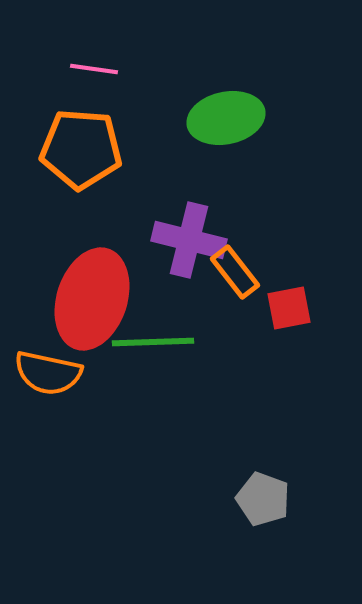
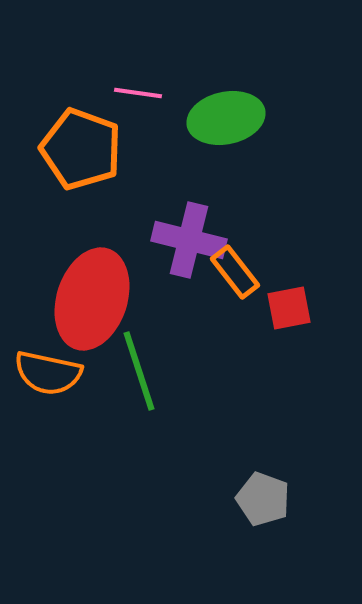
pink line: moved 44 px right, 24 px down
orange pentagon: rotated 16 degrees clockwise
green line: moved 14 px left, 29 px down; rotated 74 degrees clockwise
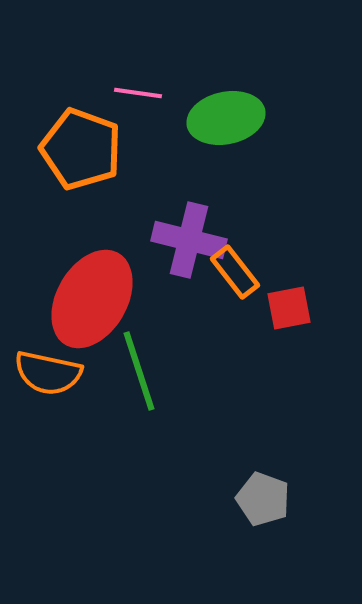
red ellipse: rotated 12 degrees clockwise
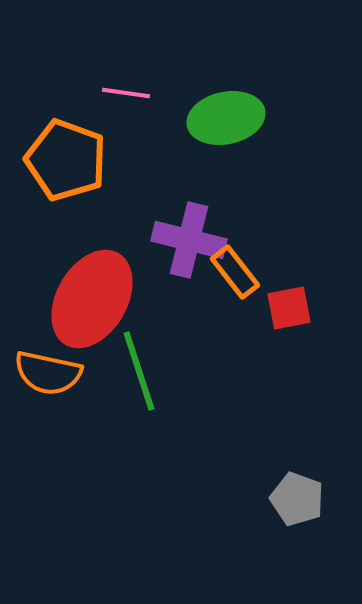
pink line: moved 12 px left
orange pentagon: moved 15 px left, 11 px down
gray pentagon: moved 34 px right
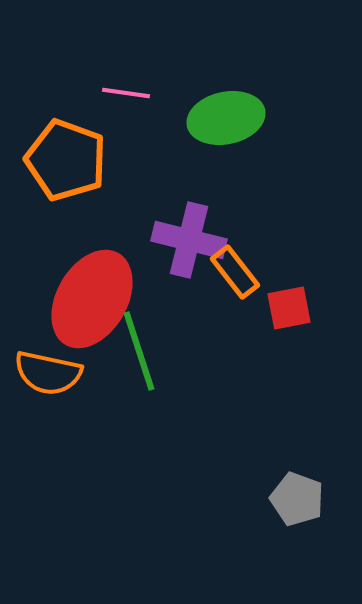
green line: moved 20 px up
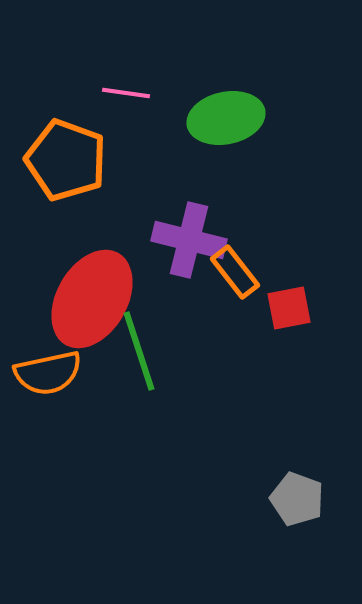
orange semicircle: rotated 24 degrees counterclockwise
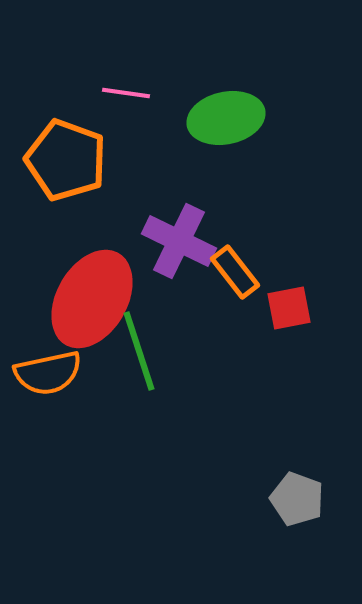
purple cross: moved 10 px left, 1 px down; rotated 12 degrees clockwise
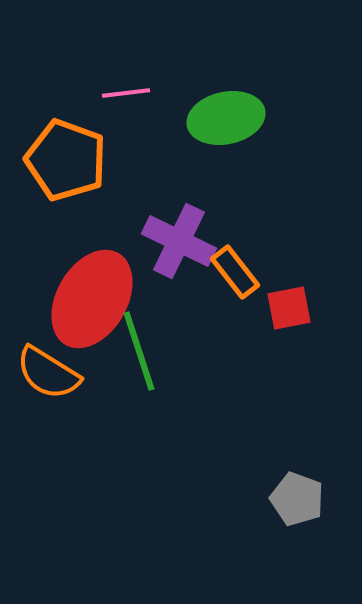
pink line: rotated 15 degrees counterclockwise
orange semicircle: rotated 44 degrees clockwise
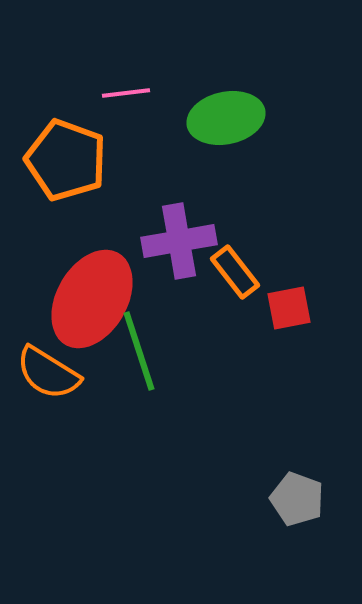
purple cross: rotated 36 degrees counterclockwise
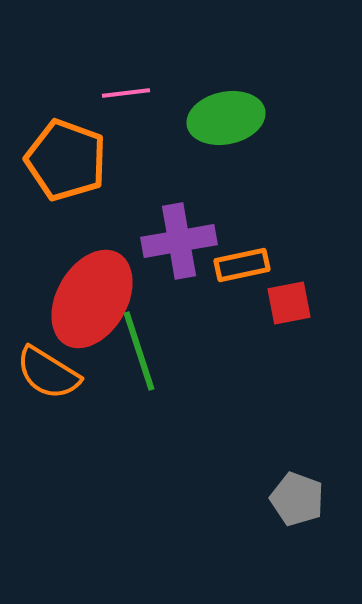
orange rectangle: moved 7 px right, 7 px up; rotated 64 degrees counterclockwise
red square: moved 5 px up
